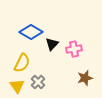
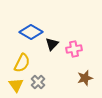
yellow triangle: moved 1 px left, 1 px up
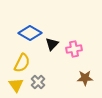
blue diamond: moved 1 px left, 1 px down
brown star: rotated 14 degrees clockwise
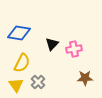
blue diamond: moved 11 px left; rotated 20 degrees counterclockwise
